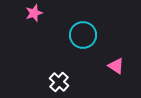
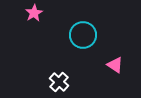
pink star: rotated 12 degrees counterclockwise
pink triangle: moved 1 px left, 1 px up
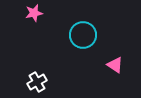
pink star: rotated 18 degrees clockwise
white cross: moved 22 px left; rotated 18 degrees clockwise
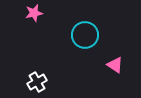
cyan circle: moved 2 px right
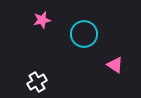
pink star: moved 8 px right, 7 px down
cyan circle: moved 1 px left, 1 px up
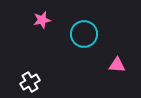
pink triangle: moved 2 px right; rotated 30 degrees counterclockwise
white cross: moved 7 px left
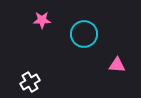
pink star: rotated 12 degrees clockwise
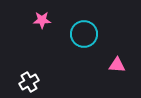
white cross: moved 1 px left
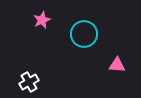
pink star: rotated 24 degrees counterclockwise
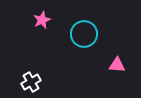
white cross: moved 2 px right
